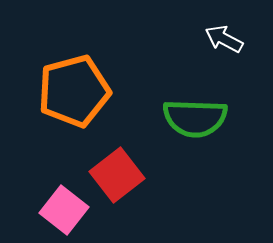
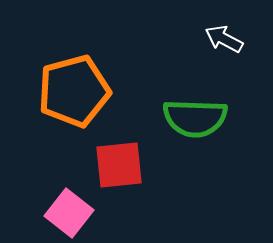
red square: moved 2 px right, 10 px up; rotated 32 degrees clockwise
pink square: moved 5 px right, 3 px down
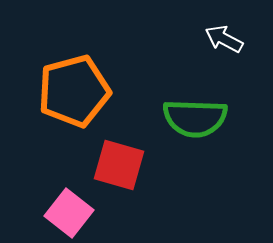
red square: rotated 22 degrees clockwise
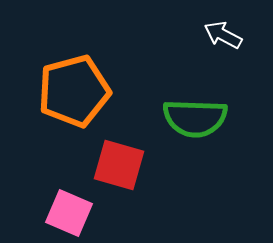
white arrow: moved 1 px left, 4 px up
pink square: rotated 15 degrees counterclockwise
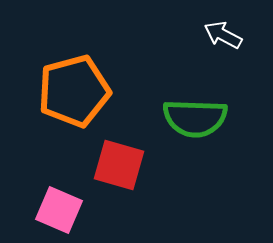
pink square: moved 10 px left, 3 px up
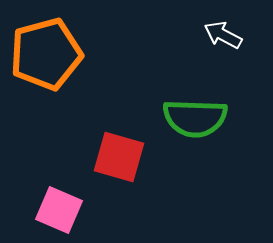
orange pentagon: moved 28 px left, 37 px up
red square: moved 8 px up
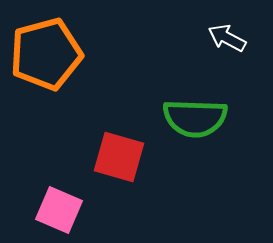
white arrow: moved 4 px right, 3 px down
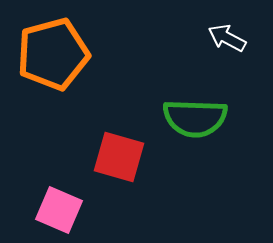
orange pentagon: moved 7 px right
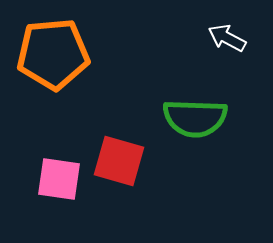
orange pentagon: rotated 10 degrees clockwise
red square: moved 4 px down
pink square: moved 31 px up; rotated 15 degrees counterclockwise
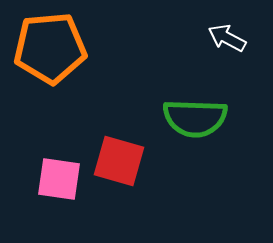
orange pentagon: moved 3 px left, 6 px up
